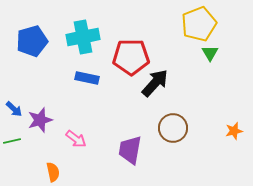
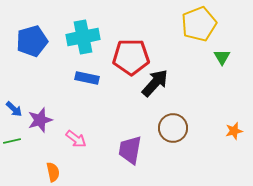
green triangle: moved 12 px right, 4 px down
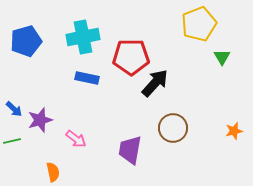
blue pentagon: moved 6 px left
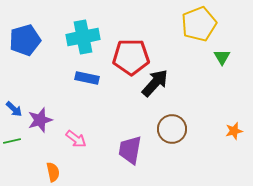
blue pentagon: moved 1 px left, 1 px up
brown circle: moved 1 px left, 1 px down
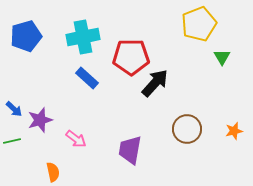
blue pentagon: moved 1 px right, 4 px up
blue rectangle: rotated 30 degrees clockwise
brown circle: moved 15 px right
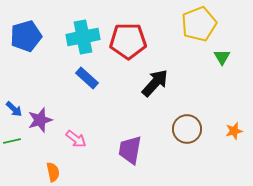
red pentagon: moved 3 px left, 16 px up
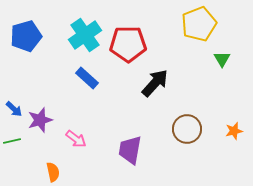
cyan cross: moved 2 px right, 2 px up; rotated 24 degrees counterclockwise
red pentagon: moved 3 px down
green triangle: moved 2 px down
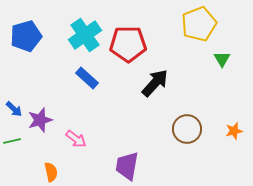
purple trapezoid: moved 3 px left, 16 px down
orange semicircle: moved 2 px left
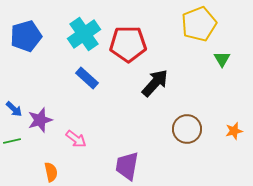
cyan cross: moved 1 px left, 1 px up
